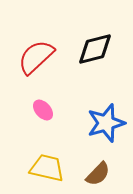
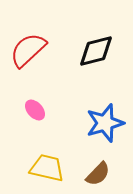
black diamond: moved 1 px right, 2 px down
red semicircle: moved 8 px left, 7 px up
pink ellipse: moved 8 px left
blue star: moved 1 px left
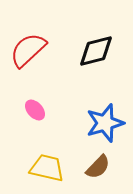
brown semicircle: moved 7 px up
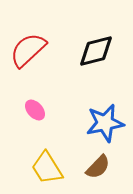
blue star: rotated 6 degrees clockwise
yellow trapezoid: rotated 135 degrees counterclockwise
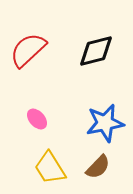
pink ellipse: moved 2 px right, 9 px down
yellow trapezoid: moved 3 px right
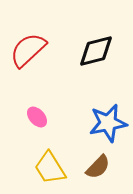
pink ellipse: moved 2 px up
blue star: moved 3 px right
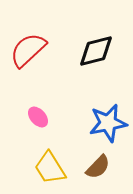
pink ellipse: moved 1 px right
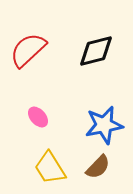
blue star: moved 4 px left, 2 px down
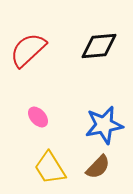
black diamond: moved 3 px right, 5 px up; rotated 9 degrees clockwise
